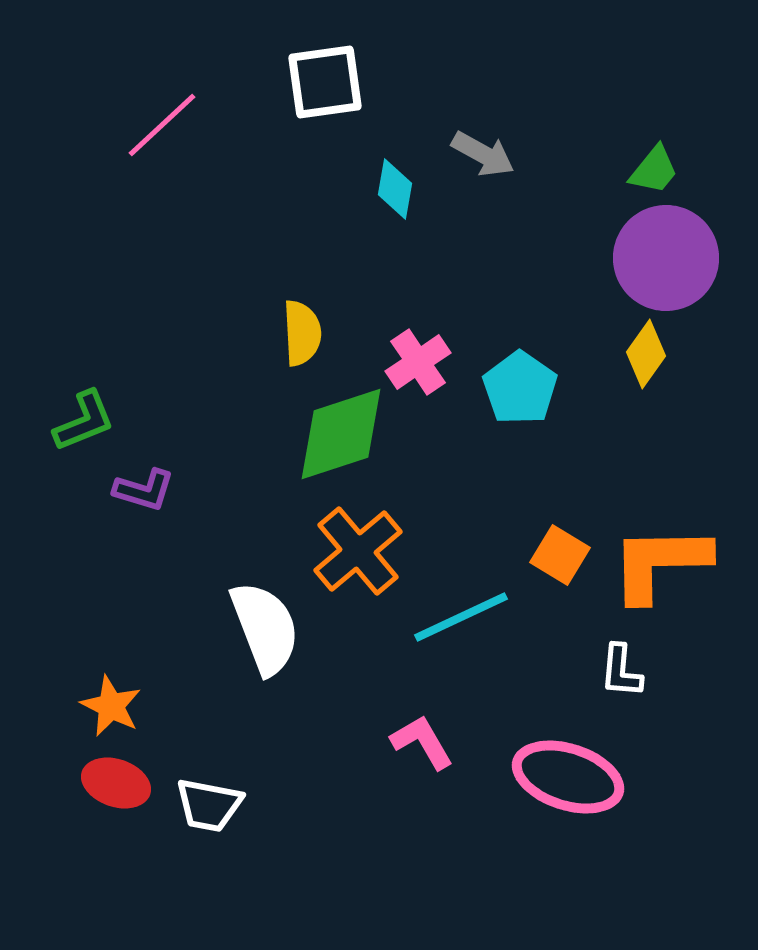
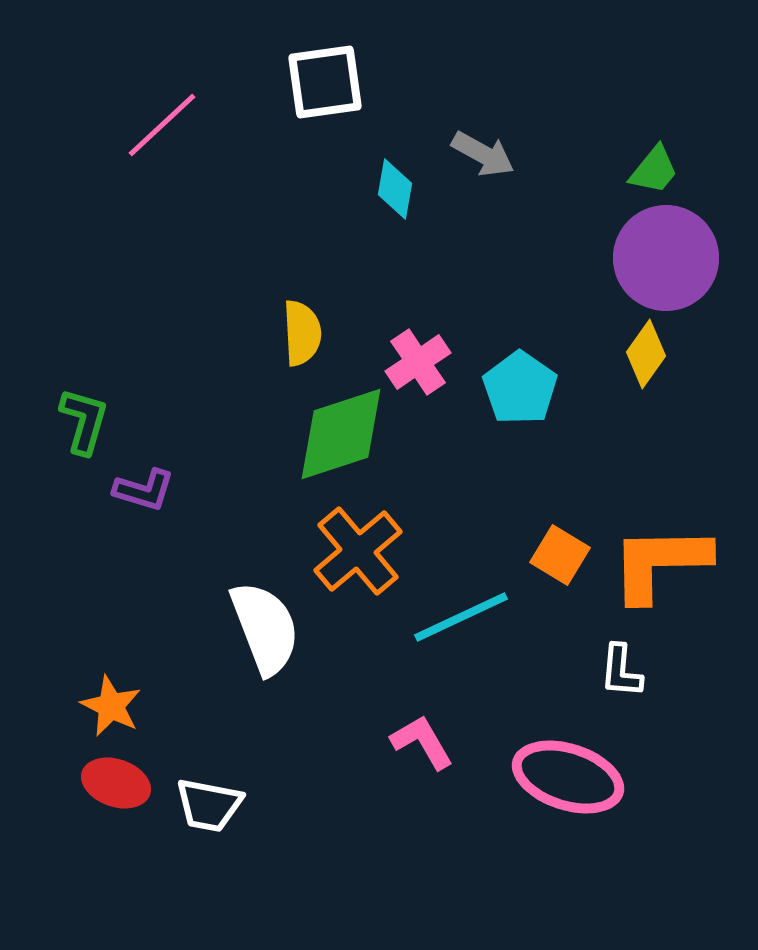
green L-shape: rotated 52 degrees counterclockwise
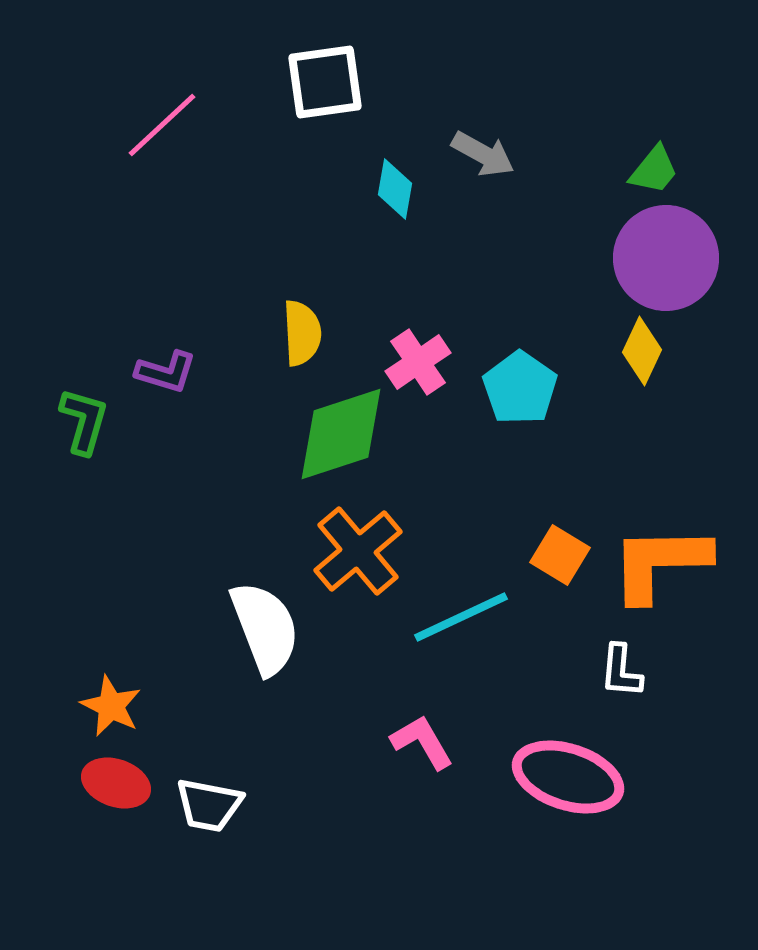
yellow diamond: moved 4 px left, 3 px up; rotated 10 degrees counterclockwise
purple L-shape: moved 22 px right, 118 px up
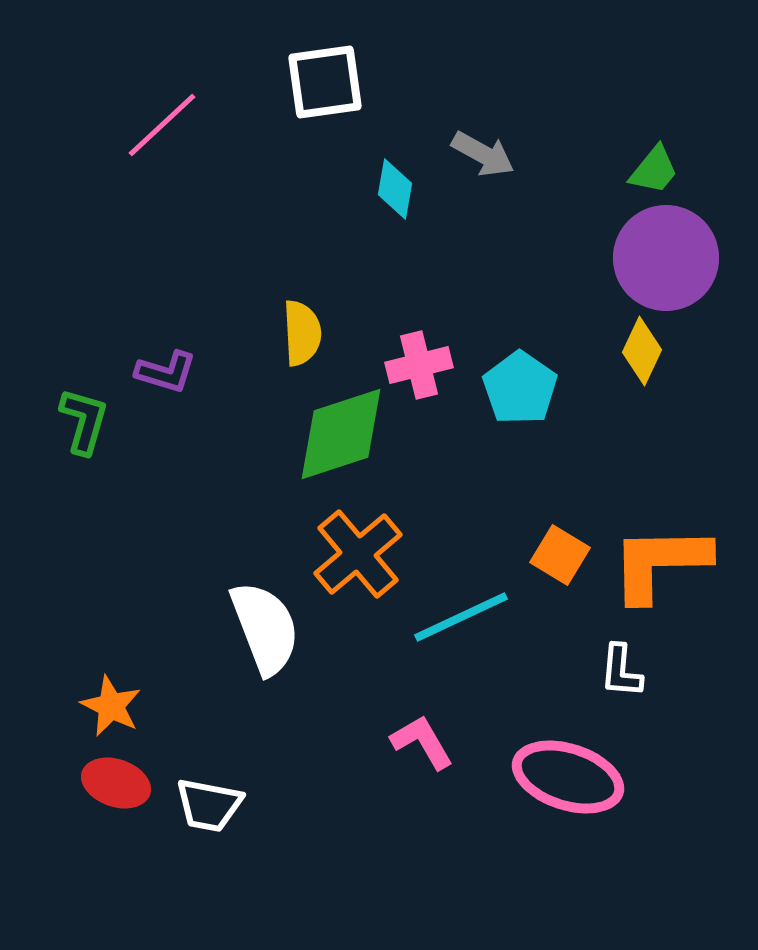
pink cross: moved 1 px right, 3 px down; rotated 20 degrees clockwise
orange cross: moved 3 px down
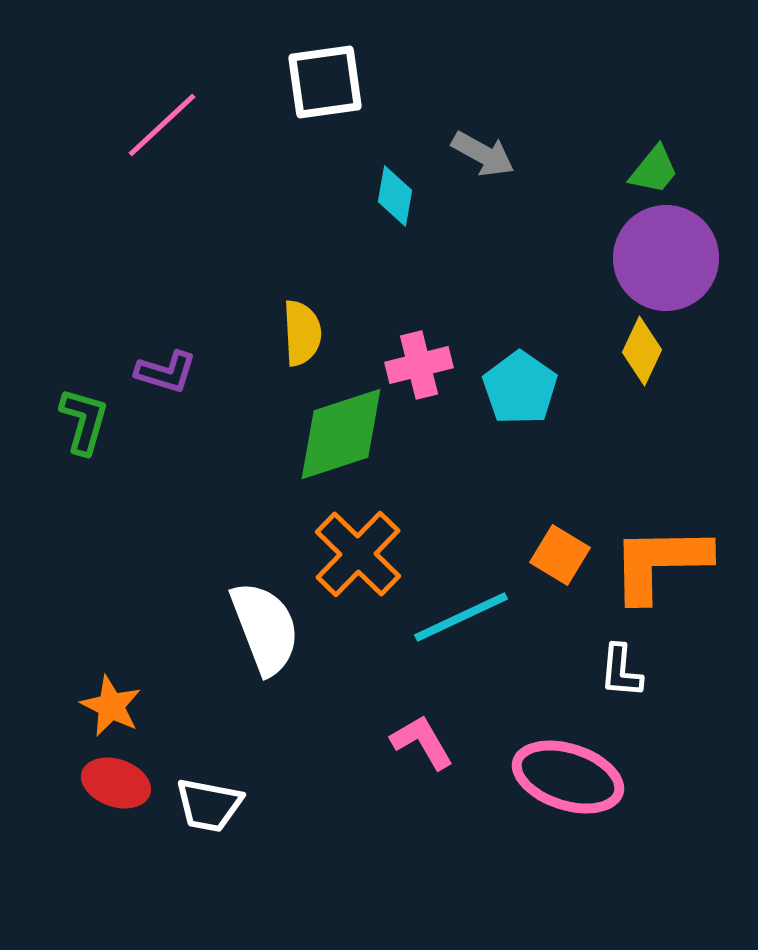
cyan diamond: moved 7 px down
orange cross: rotated 6 degrees counterclockwise
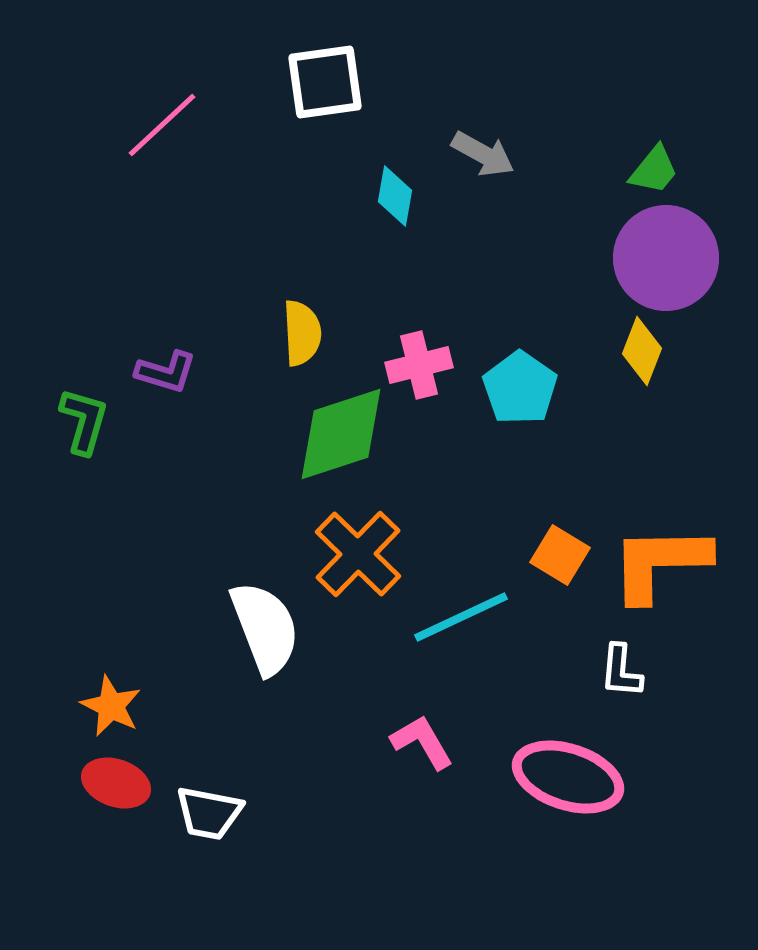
yellow diamond: rotated 4 degrees counterclockwise
white trapezoid: moved 8 px down
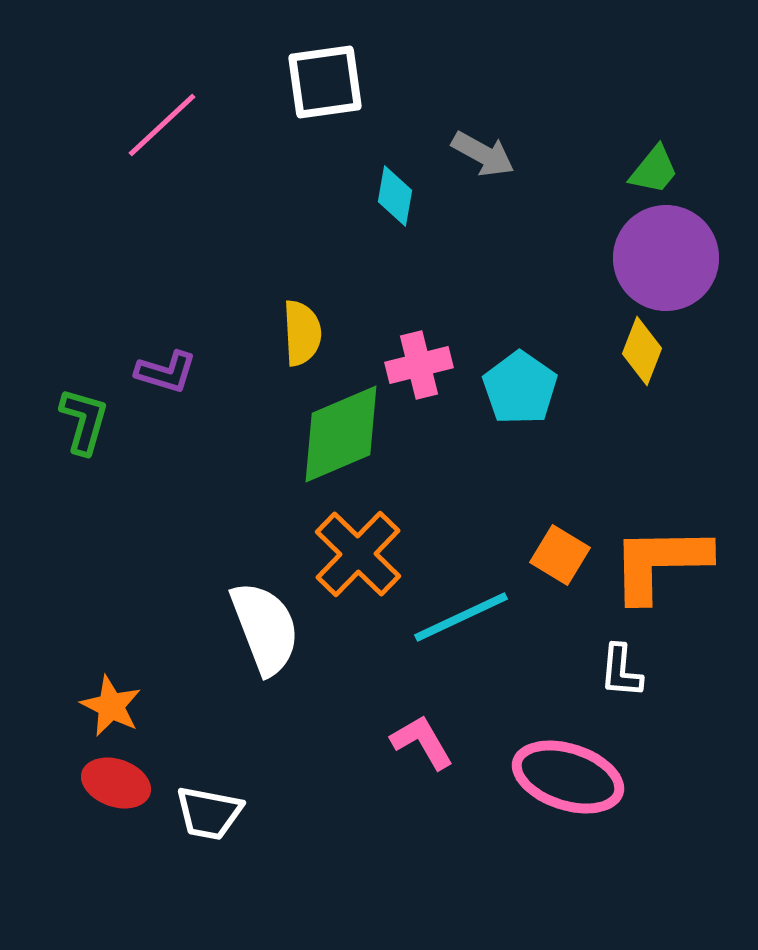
green diamond: rotated 5 degrees counterclockwise
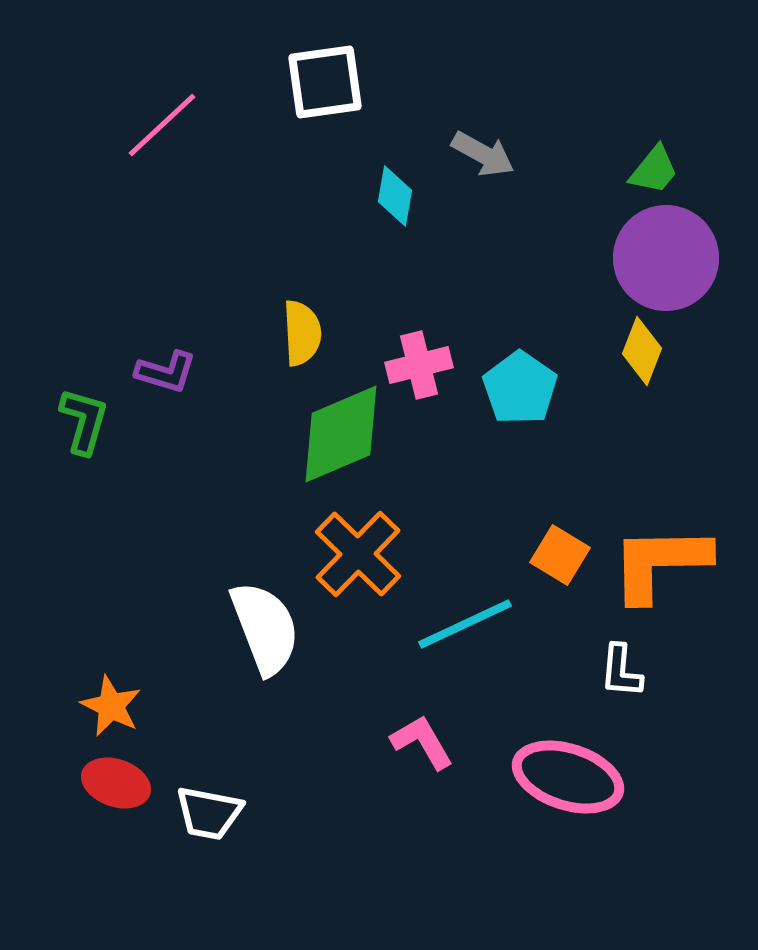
cyan line: moved 4 px right, 7 px down
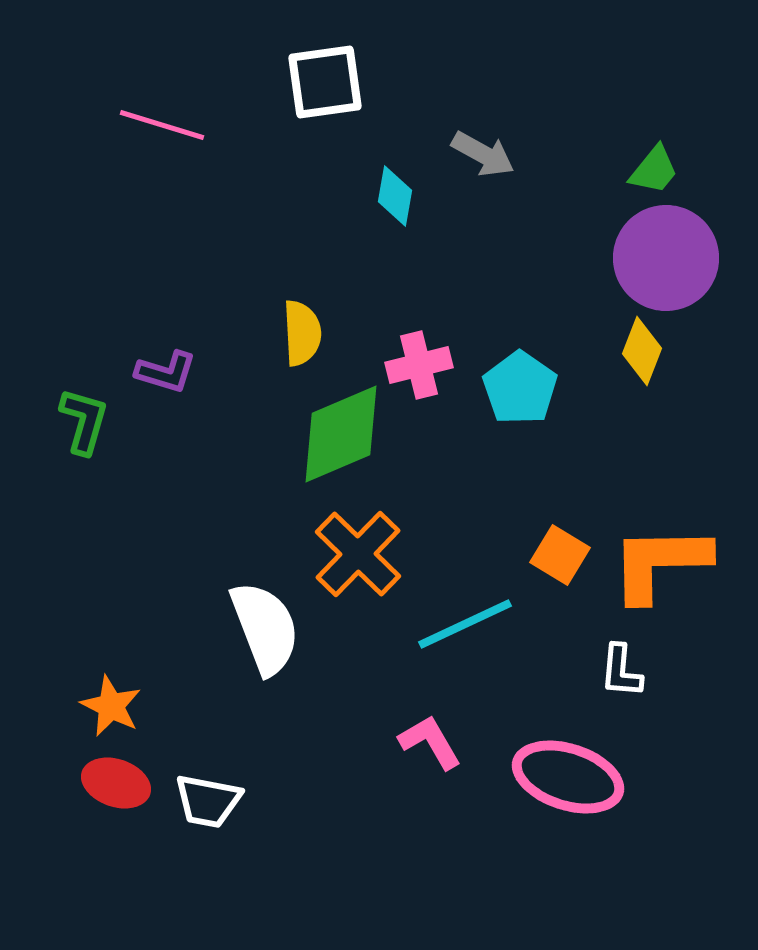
pink line: rotated 60 degrees clockwise
pink L-shape: moved 8 px right
white trapezoid: moved 1 px left, 12 px up
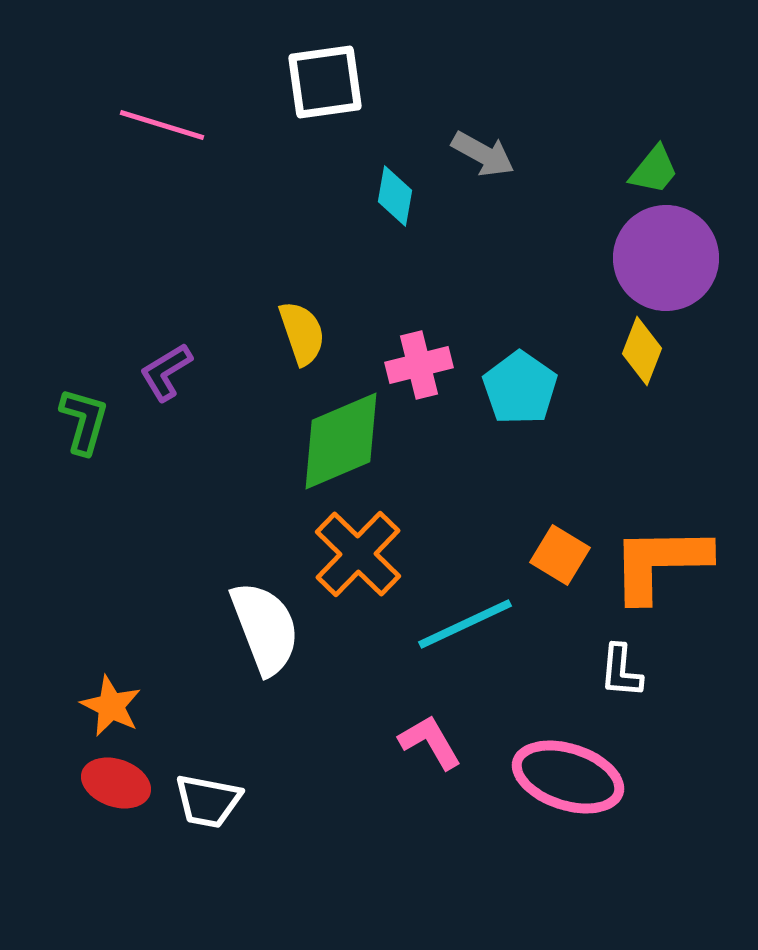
yellow semicircle: rotated 16 degrees counterclockwise
purple L-shape: rotated 132 degrees clockwise
green diamond: moved 7 px down
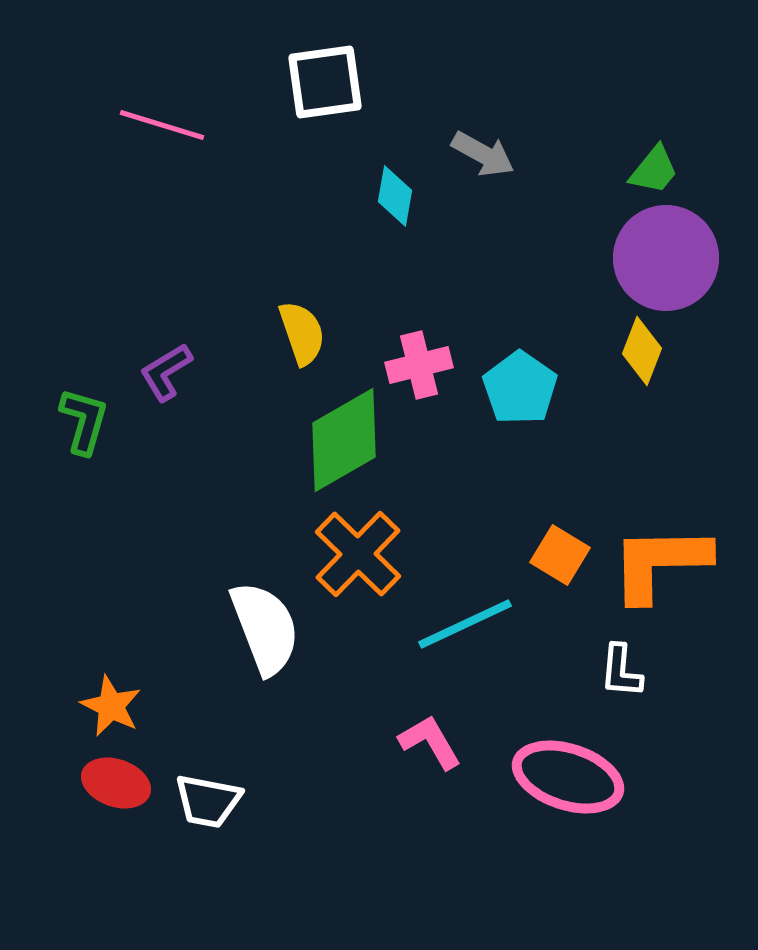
green diamond: moved 3 px right, 1 px up; rotated 7 degrees counterclockwise
